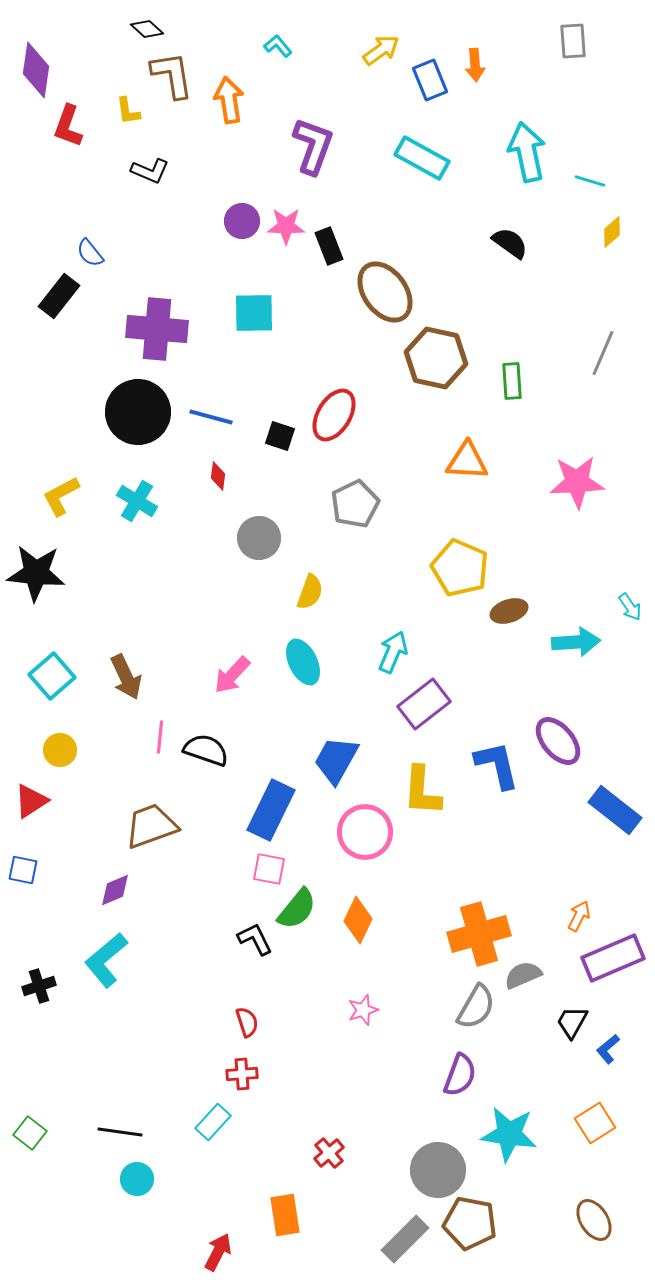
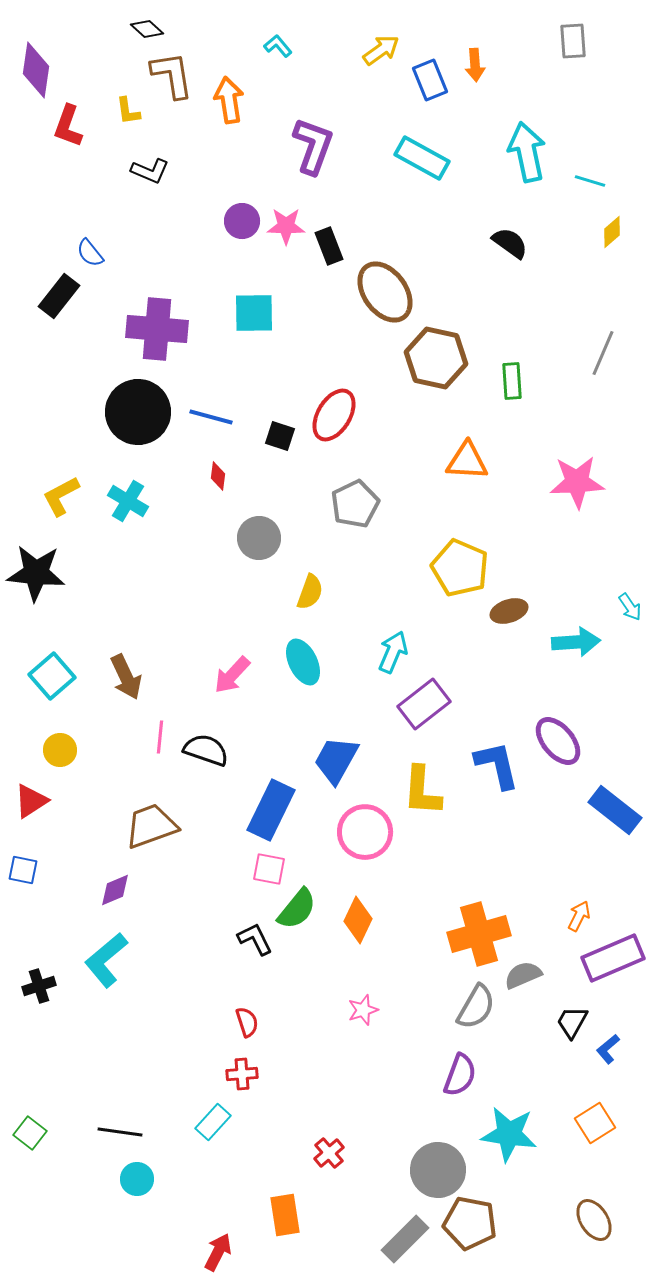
cyan cross at (137, 501): moved 9 px left
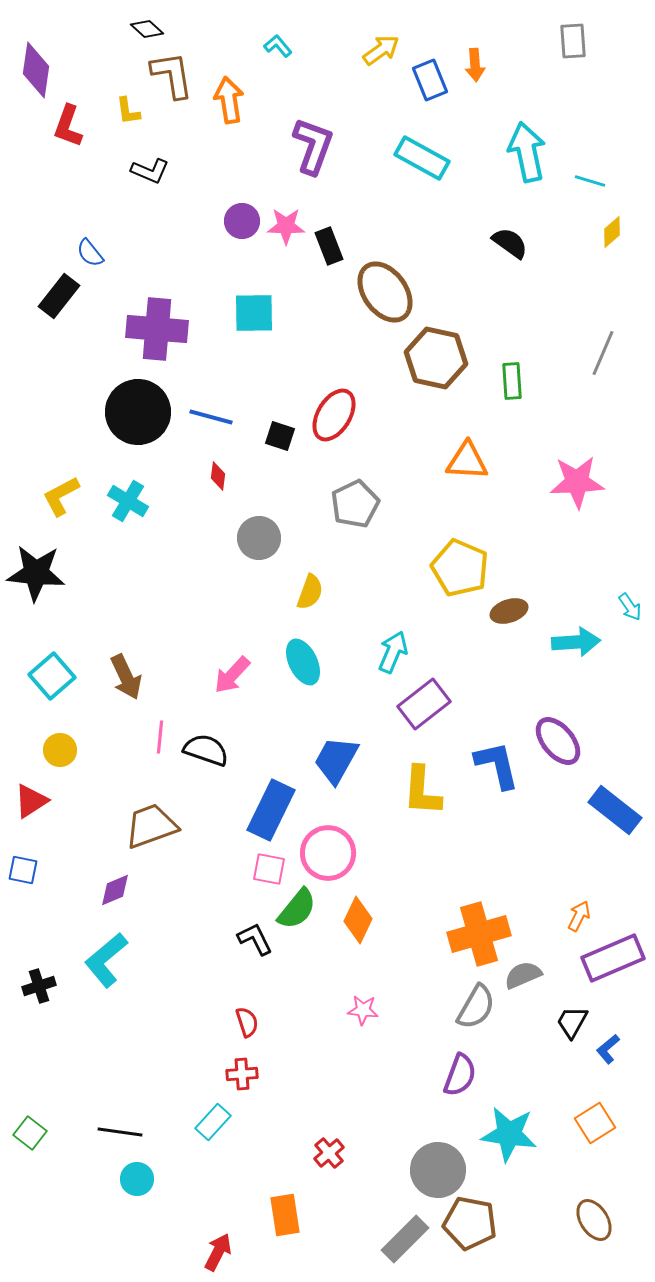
pink circle at (365, 832): moved 37 px left, 21 px down
pink star at (363, 1010): rotated 24 degrees clockwise
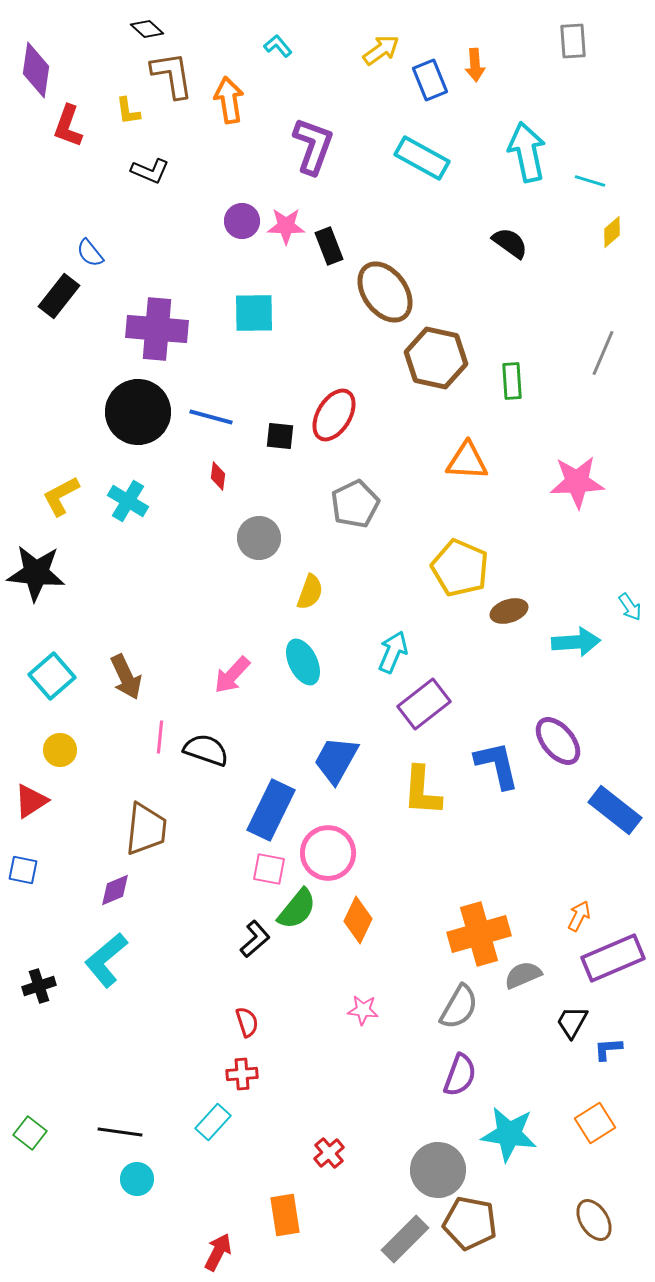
black square at (280, 436): rotated 12 degrees counterclockwise
brown trapezoid at (151, 826): moved 5 px left, 3 px down; rotated 116 degrees clockwise
black L-shape at (255, 939): rotated 75 degrees clockwise
gray semicircle at (476, 1007): moved 17 px left
blue L-shape at (608, 1049): rotated 36 degrees clockwise
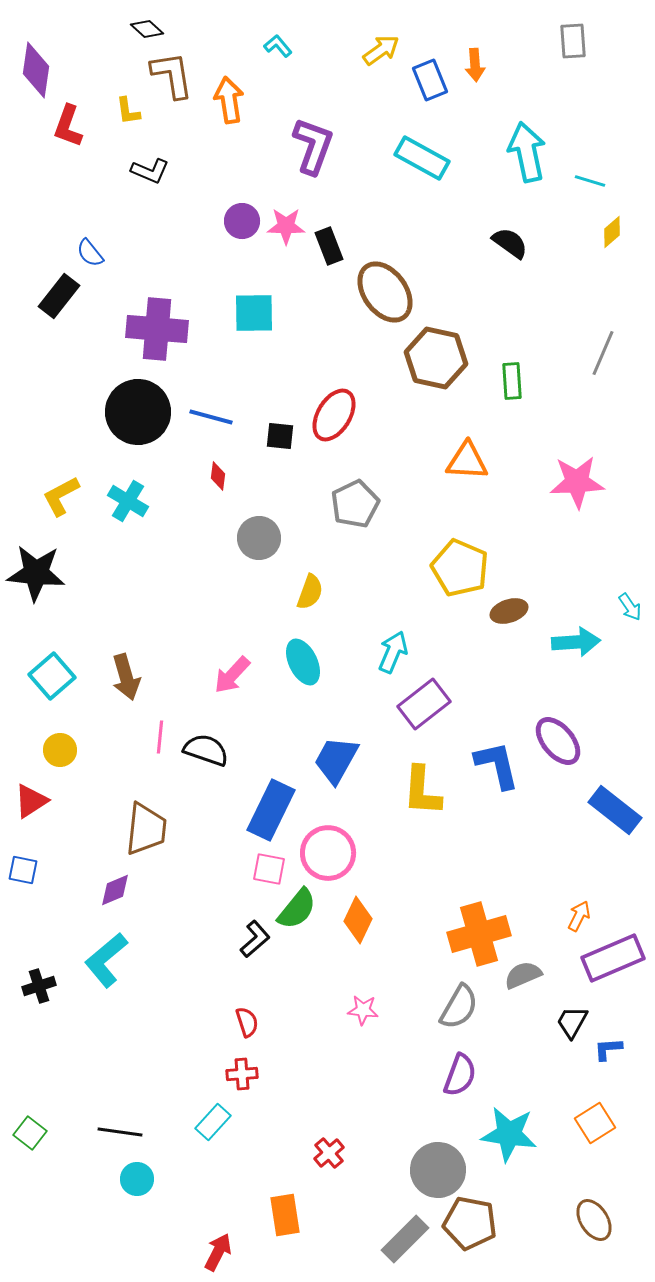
brown arrow at (126, 677): rotated 9 degrees clockwise
